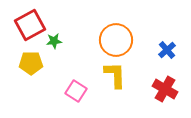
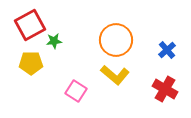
yellow L-shape: rotated 132 degrees clockwise
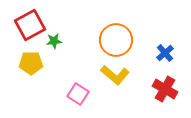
blue cross: moved 2 px left, 3 px down
pink square: moved 2 px right, 3 px down
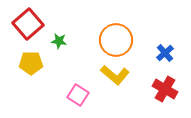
red square: moved 2 px left, 1 px up; rotated 12 degrees counterclockwise
green star: moved 5 px right; rotated 14 degrees clockwise
pink square: moved 1 px down
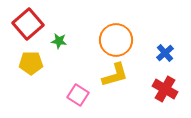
yellow L-shape: rotated 56 degrees counterclockwise
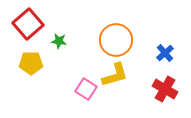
pink square: moved 8 px right, 6 px up
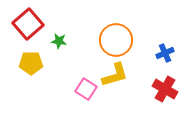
blue cross: rotated 18 degrees clockwise
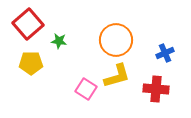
yellow L-shape: moved 2 px right, 1 px down
red cross: moved 9 px left; rotated 25 degrees counterclockwise
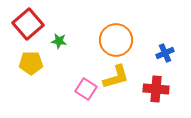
yellow L-shape: moved 1 px left, 1 px down
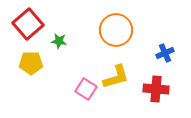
orange circle: moved 10 px up
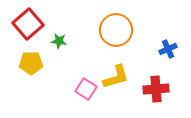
blue cross: moved 3 px right, 4 px up
red cross: rotated 10 degrees counterclockwise
